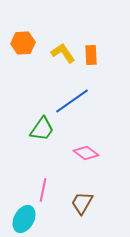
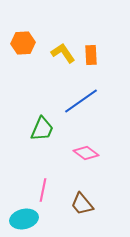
blue line: moved 9 px right
green trapezoid: rotated 12 degrees counterclockwise
brown trapezoid: moved 1 px down; rotated 70 degrees counterclockwise
cyan ellipse: rotated 48 degrees clockwise
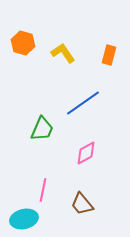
orange hexagon: rotated 20 degrees clockwise
orange rectangle: moved 18 px right; rotated 18 degrees clockwise
blue line: moved 2 px right, 2 px down
pink diamond: rotated 65 degrees counterclockwise
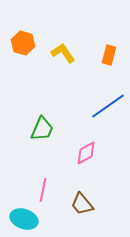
blue line: moved 25 px right, 3 px down
cyan ellipse: rotated 32 degrees clockwise
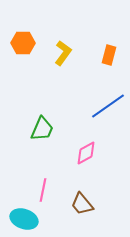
orange hexagon: rotated 15 degrees counterclockwise
yellow L-shape: rotated 70 degrees clockwise
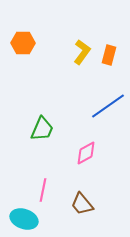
yellow L-shape: moved 19 px right, 1 px up
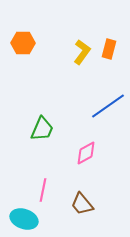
orange rectangle: moved 6 px up
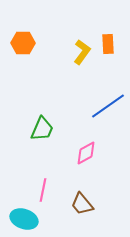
orange rectangle: moved 1 px left, 5 px up; rotated 18 degrees counterclockwise
